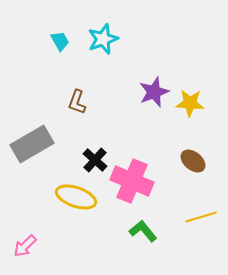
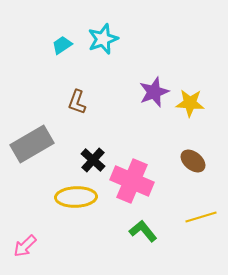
cyan trapezoid: moved 2 px right, 4 px down; rotated 95 degrees counterclockwise
black cross: moved 2 px left
yellow ellipse: rotated 21 degrees counterclockwise
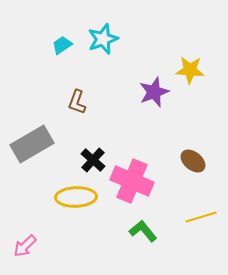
yellow star: moved 33 px up
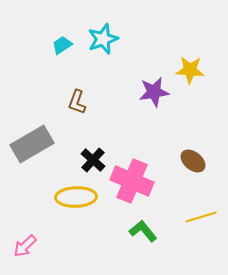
purple star: rotated 12 degrees clockwise
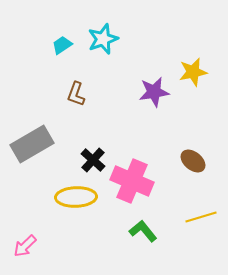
yellow star: moved 3 px right, 2 px down; rotated 16 degrees counterclockwise
brown L-shape: moved 1 px left, 8 px up
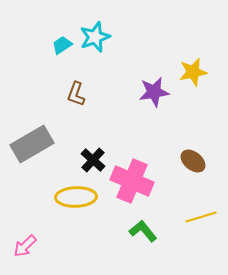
cyan star: moved 8 px left, 2 px up
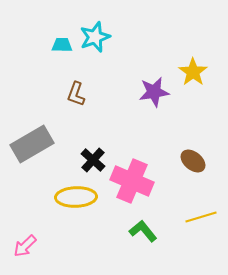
cyan trapezoid: rotated 35 degrees clockwise
yellow star: rotated 24 degrees counterclockwise
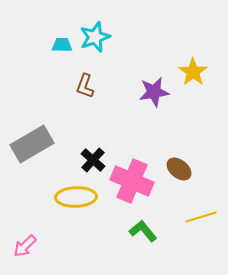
brown L-shape: moved 9 px right, 8 px up
brown ellipse: moved 14 px left, 8 px down
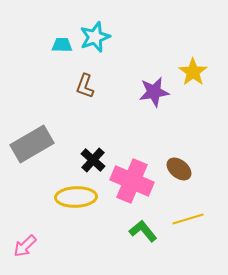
yellow line: moved 13 px left, 2 px down
